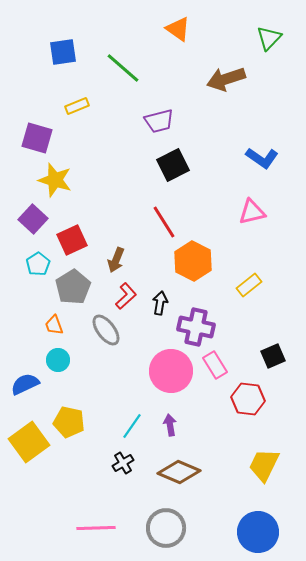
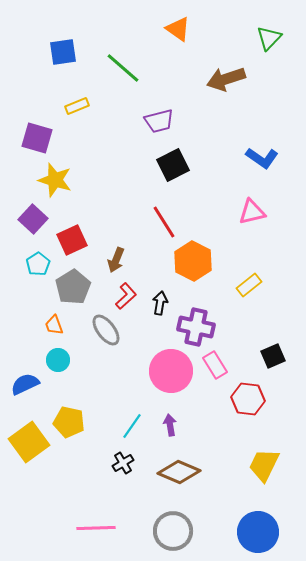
gray circle at (166, 528): moved 7 px right, 3 px down
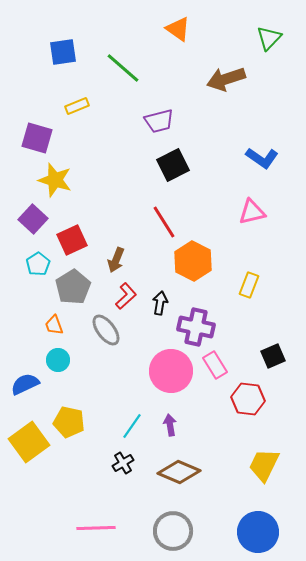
yellow rectangle at (249, 285): rotated 30 degrees counterclockwise
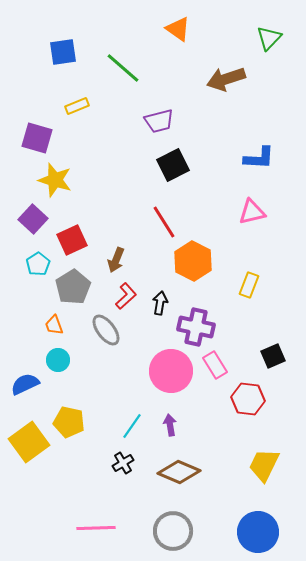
blue L-shape at (262, 158): moved 3 px left; rotated 32 degrees counterclockwise
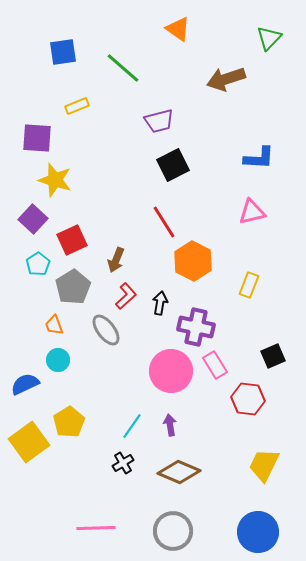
purple square at (37, 138): rotated 12 degrees counterclockwise
yellow pentagon at (69, 422): rotated 28 degrees clockwise
